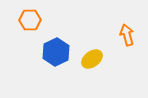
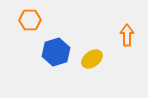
orange arrow: rotated 15 degrees clockwise
blue hexagon: rotated 8 degrees clockwise
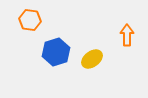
orange hexagon: rotated 10 degrees clockwise
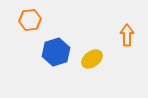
orange hexagon: rotated 15 degrees counterclockwise
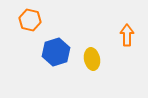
orange hexagon: rotated 20 degrees clockwise
yellow ellipse: rotated 65 degrees counterclockwise
